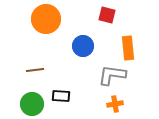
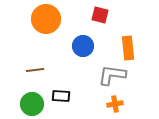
red square: moved 7 px left
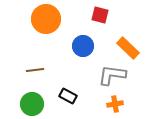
orange rectangle: rotated 40 degrees counterclockwise
black rectangle: moved 7 px right; rotated 24 degrees clockwise
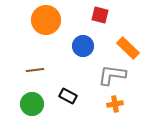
orange circle: moved 1 px down
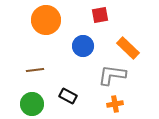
red square: rotated 24 degrees counterclockwise
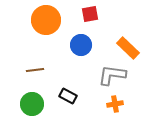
red square: moved 10 px left, 1 px up
blue circle: moved 2 px left, 1 px up
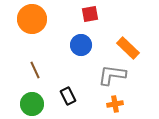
orange circle: moved 14 px left, 1 px up
brown line: rotated 72 degrees clockwise
black rectangle: rotated 36 degrees clockwise
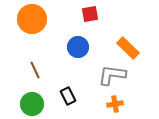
blue circle: moved 3 px left, 2 px down
